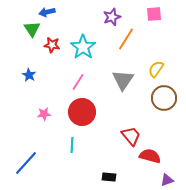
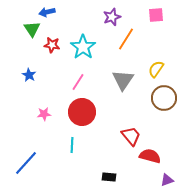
pink square: moved 2 px right, 1 px down
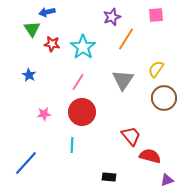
red star: moved 1 px up
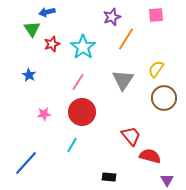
red star: rotated 28 degrees counterclockwise
cyan line: rotated 28 degrees clockwise
purple triangle: rotated 40 degrees counterclockwise
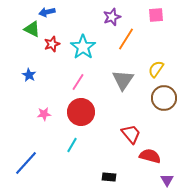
green triangle: rotated 30 degrees counterclockwise
red circle: moved 1 px left
red trapezoid: moved 2 px up
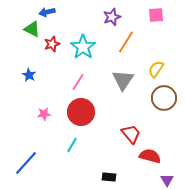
orange line: moved 3 px down
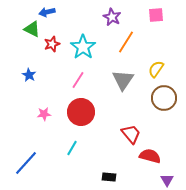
purple star: rotated 24 degrees counterclockwise
pink line: moved 2 px up
cyan line: moved 3 px down
